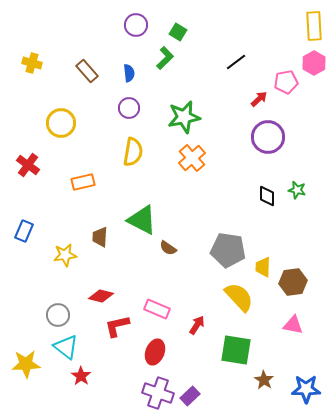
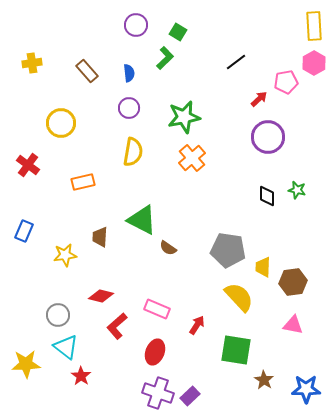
yellow cross at (32, 63): rotated 24 degrees counterclockwise
red L-shape at (117, 326): rotated 28 degrees counterclockwise
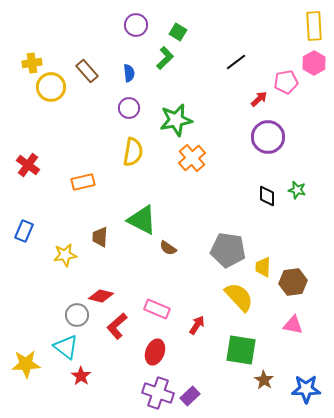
green star at (184, 117): moved 8 px left, 3 px down
yellow circle at (61, 123): moved 10 px left, 36 px up
gray circle at (58, 315): moved 19 px right
green square at (236, 350): moved 5 px right
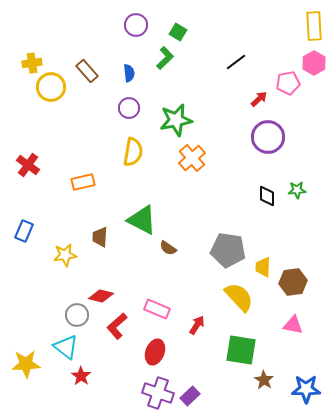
pink pentagon at (286, 82): moved 2 px right, 1 px down
green star at (297, 190): rotated 18 degrees counterclockwise
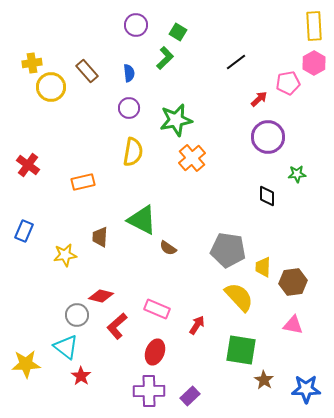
green star at (297, 190): moved 16 px up
purple cross at (158, 393): moved 9 px left, 2 px up; rotated 20 degrees counterclockwise
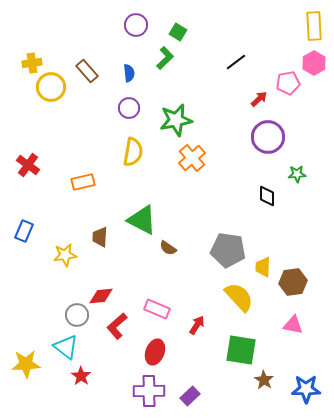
red diamond at (101, 296): rotated 20 degrees counterclockwise
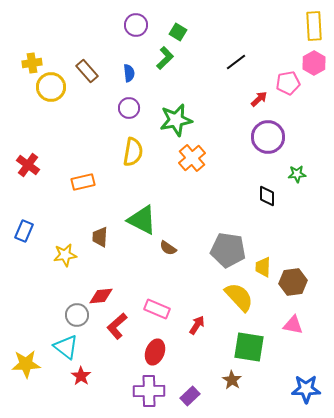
green square at (241, 350): moved 8 px right, 3 px up
brown star at (264, 380): moved 32 px left
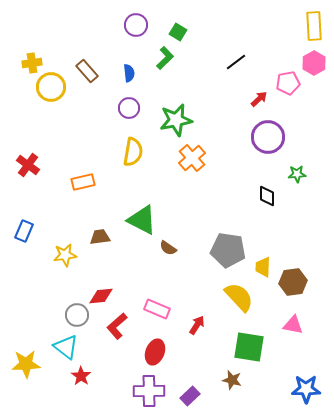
brown trapezoid at (100, 237): rotated 80 degrees clockwise
brown star at (232, 380): rotated 18 degrees counterclockwise
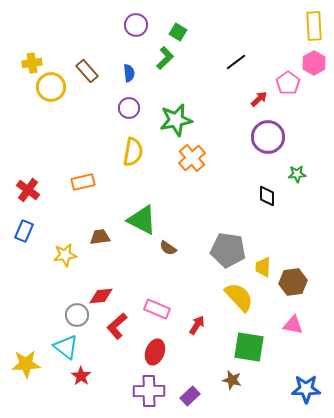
pink pentagon at (288, 83): rotated 25 degrees counterclockwise
red cross at (28, 165): moved 25 px down
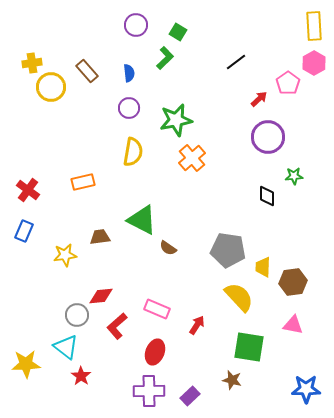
green star at (297, 174): moved 3 px left, 2 px down
